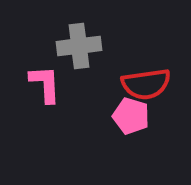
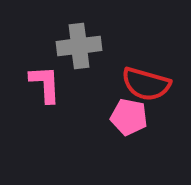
red semicircle: rotated 24 degrees clockwise
pink pentagon: moved 2 px left, 1 px down; rotated 6 degrees counterclockwise
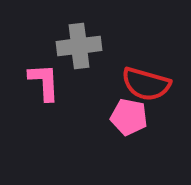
pink L-shape: moved 1 px left, 2 px up
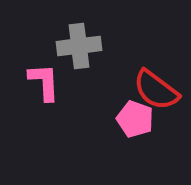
red semicircle: moved 10 px right, 6 px down; rotated 21 degrees clockwise
pink pentagon: moved 6 px right, 2 px down; rotated 9 degrees clockwise
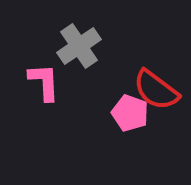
gray cross: rotated 27 degrees counterclockwise
pink pentagon: moved 5 px left, 6 px up
